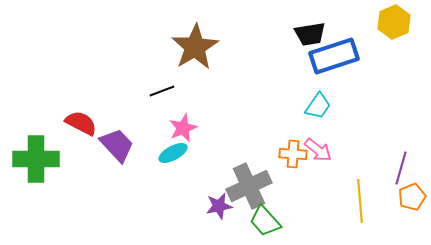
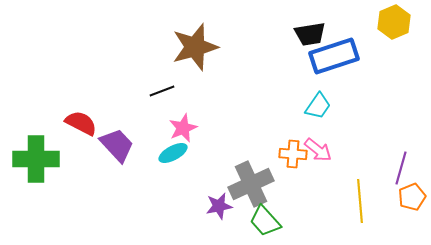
brown star: rotated 15 degrees clockwise
gray cross: moved 2 px right, 2 px up
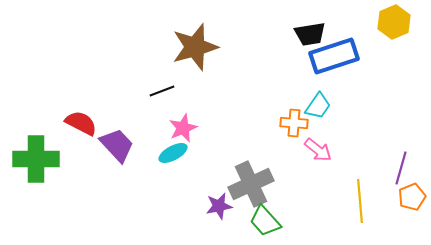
orange cross: moved 1 px right, 31 px up
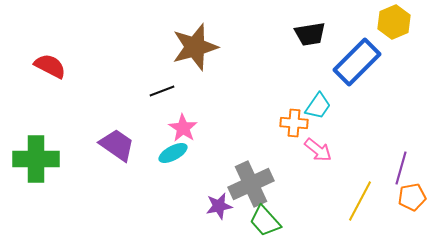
blue rectangle: moved 23 px right, 6 px down; rotated 27 degrees counterclockwise
red semicircle: moved 31 px left, 57 px up
pink star: rotated 16 degrees counterclockwise
purple trapezoid: rotated 12 degrees counterclockwise
orange pentagon: rotated 12 degrees clockwise
yellow line: rotated 33 degrees clockwise
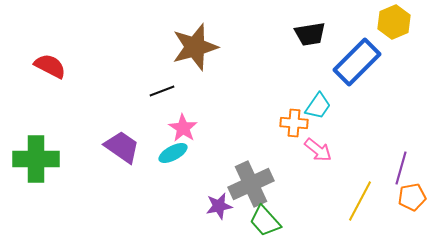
purple trapezoid: moved 5 px right, 2 px down
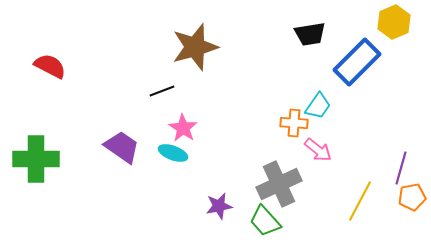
cyan ellipse: rotated 48 degrees clockwise
gray cross: moved 28 px right
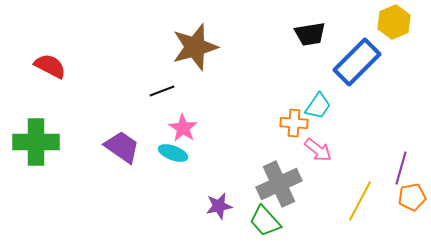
green cross: moved 17 px up
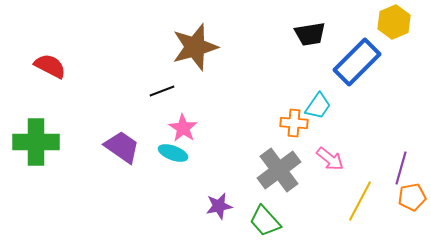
pink arrow: moved 12 px right, 9 px down
gray cross: moved 14 px up; rotated 12 degrees counterclockwise
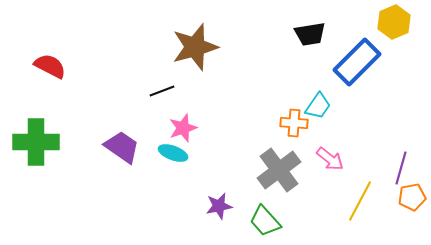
pink star: rotated 20 degrees clockwise
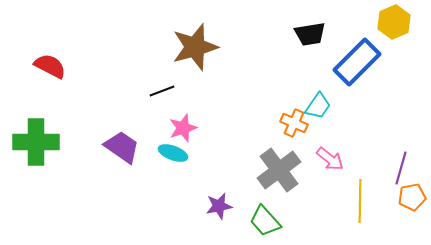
orange cross: rotated 20 degrees clockwise
yellow line: rotated 27 degrees counterclockwise
